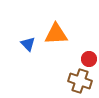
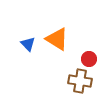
orange triangle: moved 1 px right, 5 px down; rotated 35 degrees clockwise
brown cross: rotated 10 degrees counterclockwise
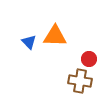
orange triangle: moved 2 px left, 3 px up; rotated 30 degrees counterclockwise
blue triangle: moved 1 px right, 2 px up
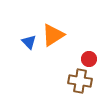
orange triangle: moved 2 px left, 1 px up; rotated 35 degrees counterclockwise
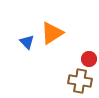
orange triangle: moved 1 px left, 2 px up
blue triangle: moved 2 px left
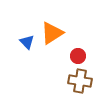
red circle: moved 11 px left, 3 px up
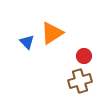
red circle: moved 6 px right
brown cross: rotated 25 degrees counterclockwise
